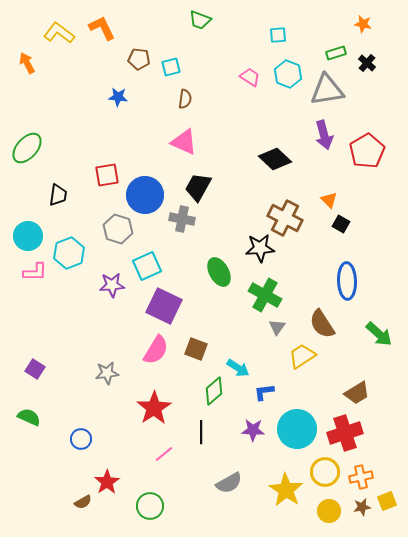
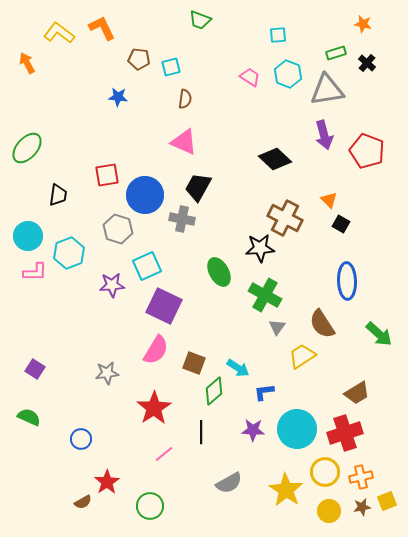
red pentagon at (367, 151): rotated 20 degrees counterclockwise
brown square at (196, 349): moved 2 px left, 14 px down
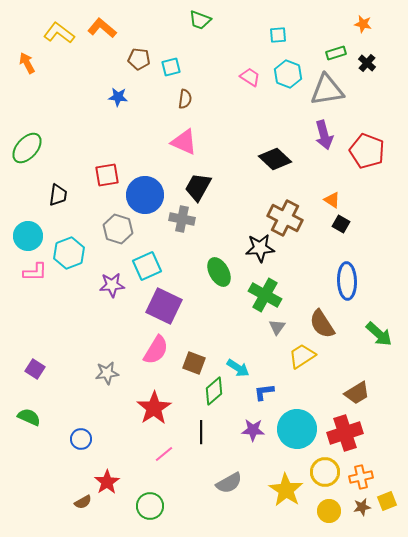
orange L-shape at (102, 28): rotated 24 degrees counterclockwise
orange triangle at (329, 200): moved 3 px right; rotated 12 degrees counterclockwise
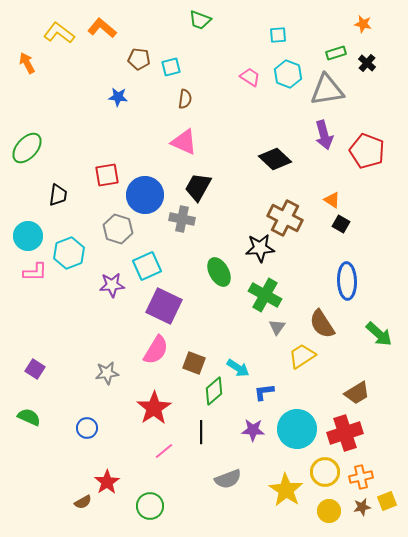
blue circle at (81, 439): moved 6 px right, 11 px up
pink line at (164, 454): moved 3 px up
gray semicircle at (229, 483): moved 1 px left, 4 px up; rotated 8 degrees clockwise
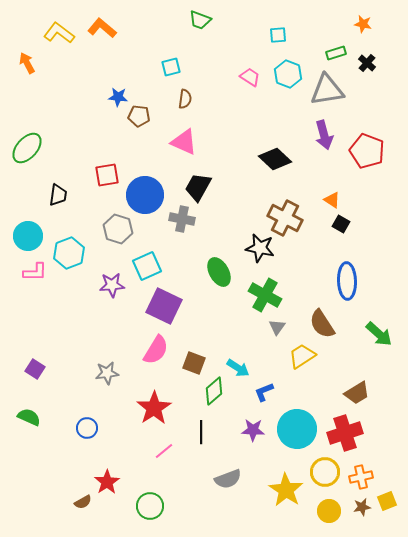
brown pentagon at (139, 59): moved 57 px down
black star at (260, 248): rotated 16 degrees clockwise
blue L-shape at (264, 392): rotated 15 degrees counterclockwise
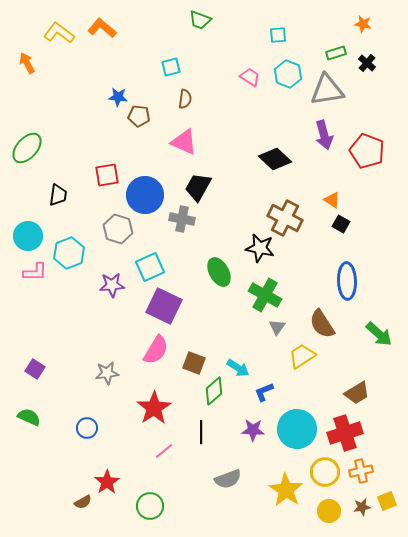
cyan square at (147, 266): moved 3 px right, 1 px down
orange cross at (361, 477): moved 6 px up
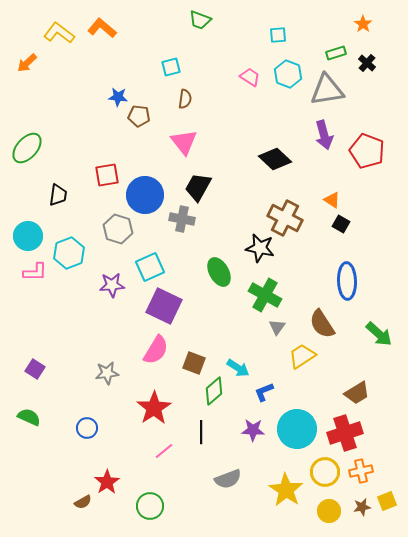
orange star at (363, 24): rotated 24 degrees clockwise
orange arrow at (27, 63): rotated 105 degrees counterclockwise
pink triangle at (184, 142): rotated 28 degrees clockwise
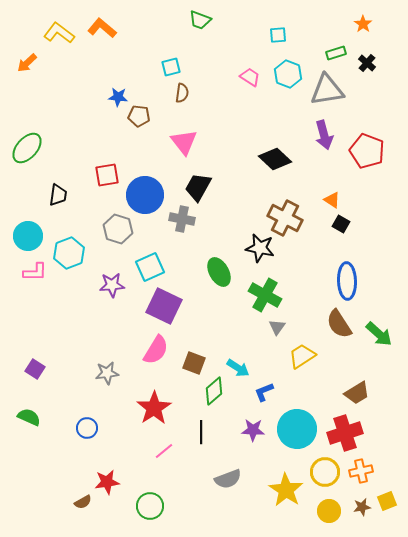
brown semicircle at (185, 99): moved 3 px left, 6 px up
brown semicircle at (322, 324): moved 17 px right
red star at (107, 482): rotated 25 degrees clockwise
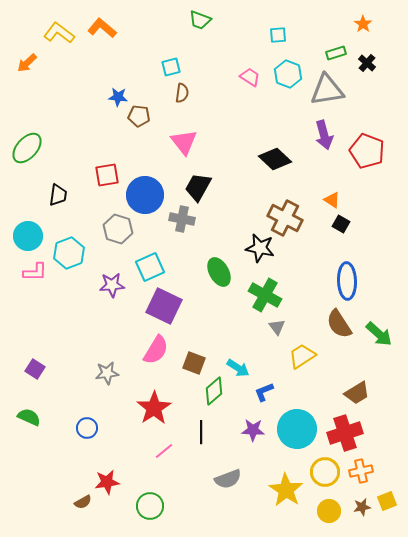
gray triangle at (277, 327): rotated 12 degrees counterclockwise
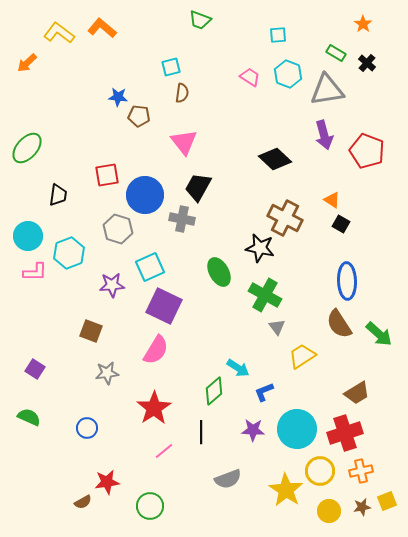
green rectangle at (336, 53): rotated 48 degrees clockwise
brown square at (194, 363): moved 103 px left, 32 px up
yellow circle at (325, 472): moved 5 px left, 1 px up
